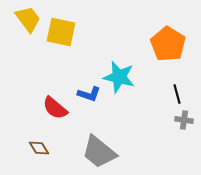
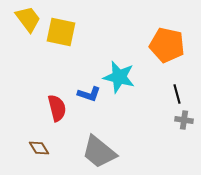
orange pentagon: moved 1 px left, 1 px down; rotated 20 degrees counterclockwise
red semicircle: moved 2 px right; rotated 144 degrees counterclockwise
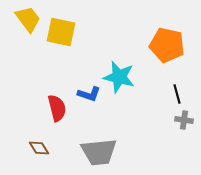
gray trapezoid: rotated 45 degrees counterclockwise
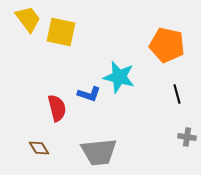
gray cross: moved 3 px right, 17 px down
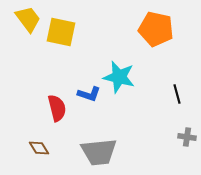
orange pentagon: moved 11 px left, 16 px up
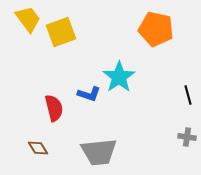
yellow square: rotated 32 degrees counterclockwise
cyan star: rotated 24 degrees clockwise
black line: moved 11 px right, 1 px down
red semicircle: moved 3 px left
brown diamond: moved 1 px left
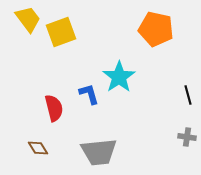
blue L-shape: rotated 125 degrees counterclockwise
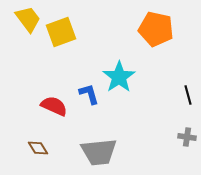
red semicircle: moved 2 px up; rotated 52 degrees counterclockwise
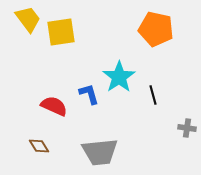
yellow square: rotated 12 degrees clockwise
black line: moved 35 px left
gray cross: moved 9 px up
brown diamond: moved 1 px right, 2 px up
gray trapezoid: moved 1 px right
